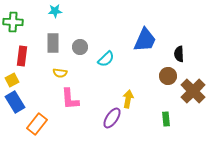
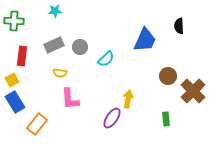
green cross: moved 1 px right, 1 px up
gray rectangle: moved 1 px right, 2 px down; rotated 66 degrees clockwise
black semicircle: moved 28 px up
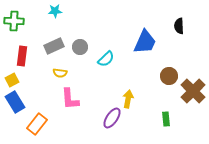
blue trapezoid: moved 2 px down
gray rectangle: moved 1 px down
brown circle: moved 1 px right
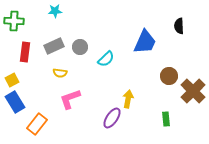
red rectangle: moved 3 px right, 4 px up
pink L-shape: rotated 75 degrees clockwise
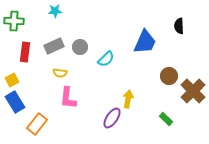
pink L-shape: moved 2 px left, 1 px up; rotated 65 degrees counterclockwise
green rectangle: rotated 40 degrees counterclockwise
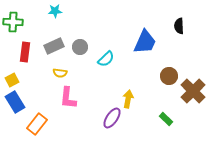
green cross: moved 1 px left, 1 px down
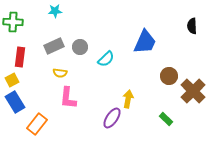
black semicircle: moved 13 px right
red rectangle: moved 5 px left, 5 px down
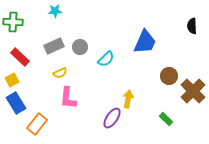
red rectangle: rotated 54 degrees counterclockwise
yellow semicircle: rotated 32 degrees counterclockwise
blue rectangle: moved 1 px right, 1 px down
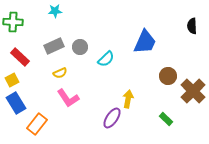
brown circle: moved 1 px left
pink L-shape: rotated 40 degrees counterclockwise
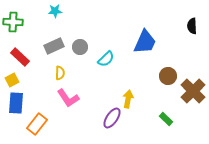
yellow semicircle: rotated 64 degrees counterclockwise
blue rectangle: rotated 35 degrees clockwise
